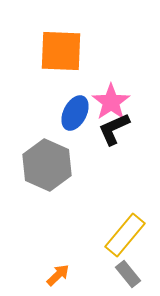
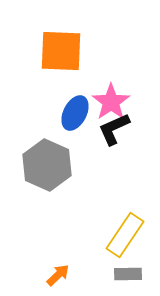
yellow rectangle: rotated 6 degrees counterclockwise
gray rectangle: rotated 52 degrees counterclockwise
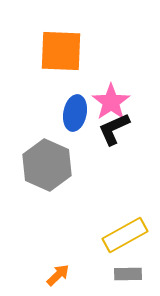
blue ellipse: rotated 16 degrees counterclockwise
yellow rectangle: rotated 27 degrees clockwise
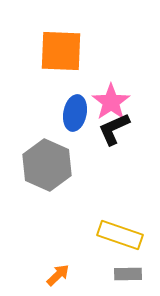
yellow rectangle: moved 5 px left; rotated 48 degrees clockwise
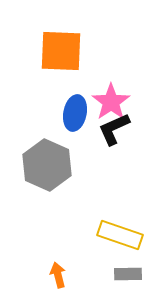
orange arrow: rotated 60 degrees counterclockwise
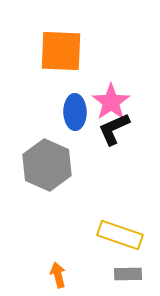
blue ellipse: moved 1 px up; rotated 12 degrees counterclockwise
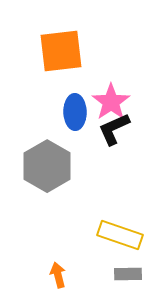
orange square: rotated 9 degrees counterclockwise
gray hexagon: moved 1 px down; rotated 6 degrees clockwise
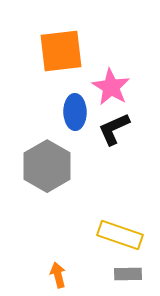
pink star: moved 15 px up; rotated 6 degrees counterclockwise
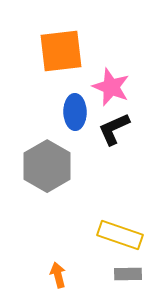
pink star: rotated 9 degrees counterclockwise
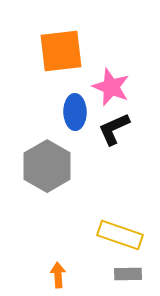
orange arrow: rotated 10 degrees clockwise
